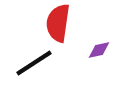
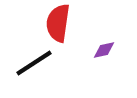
purple diamond: moved 5 px right
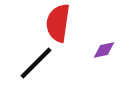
black line: moved 2 px right; rotated 12 degrees counterclockwise
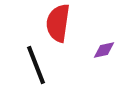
black line: moved 2 px down; rotated 66 degrees counterclockwise
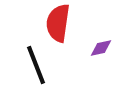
purple diamond: moved 3 px left, 2 px up
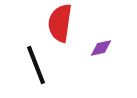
red semicircle: moved 2 px right
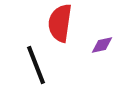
purple diamond: moved 1 px right, 3 px up
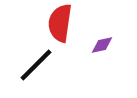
black line: rotated 66 degrees clockwise
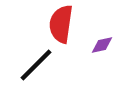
red semicircle: moved 1 px right, 1 px down
